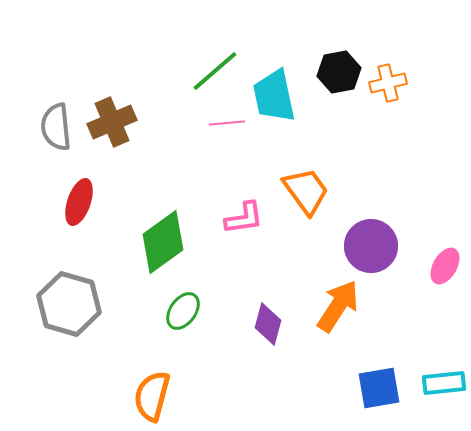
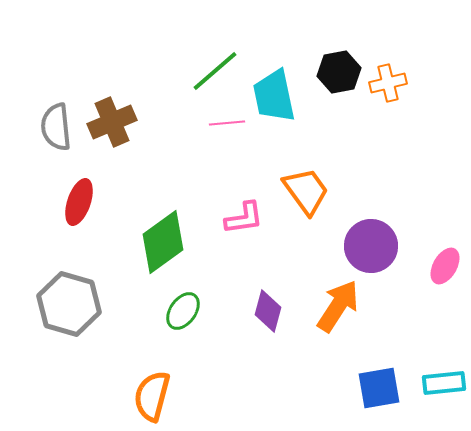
purple diamond: moved 13 px up
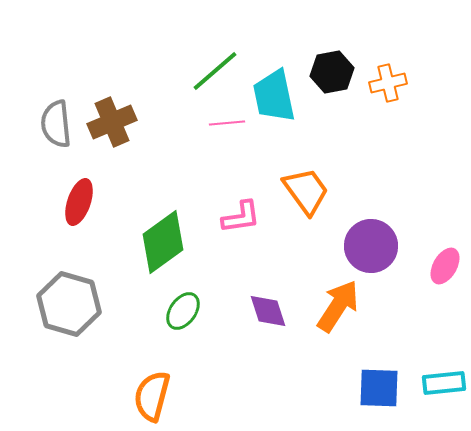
black hexagon: moved 7 px left
gray semicircle: moved 3 px up
pink L-shape: moved 3 px left, 1 px up
purple diamond: rotated 33 degrees counterclockwise
blue square: rotated 12 degrees clockwise
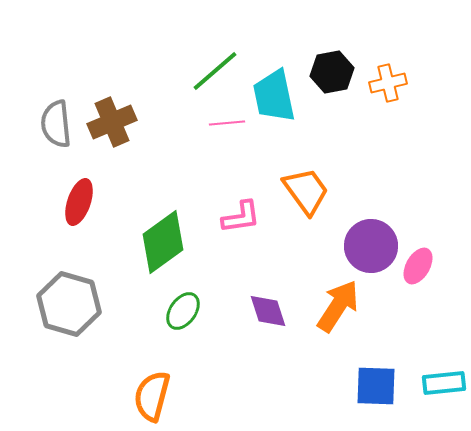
pink ellipse: moved 27 px left
blue square: moved 3 px left, 2 px up
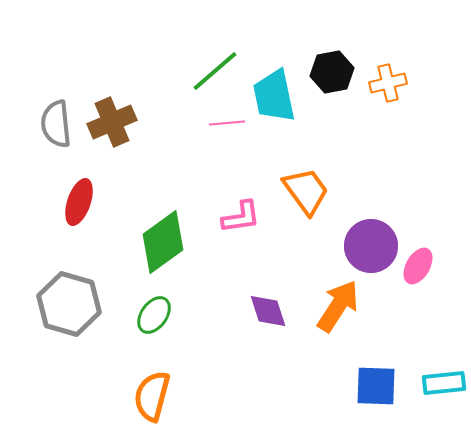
green ellipse: moved 29 px left, 4 px down
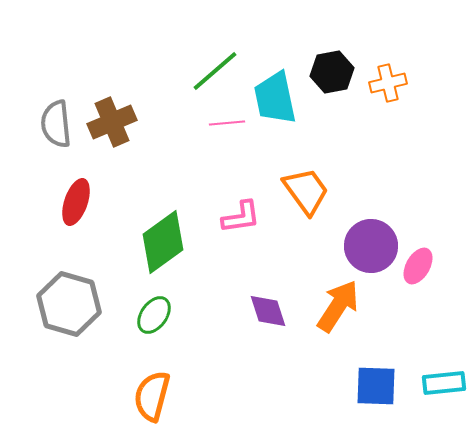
cyan trapezoid: moved 1 px right, 2 px down
red ellipse: moved 3 px left
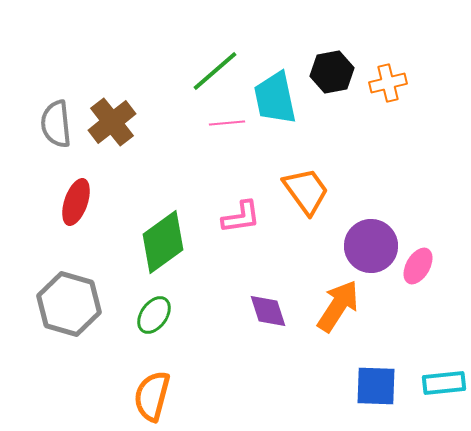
brown cross: rotated 15 degrees counterclockwise
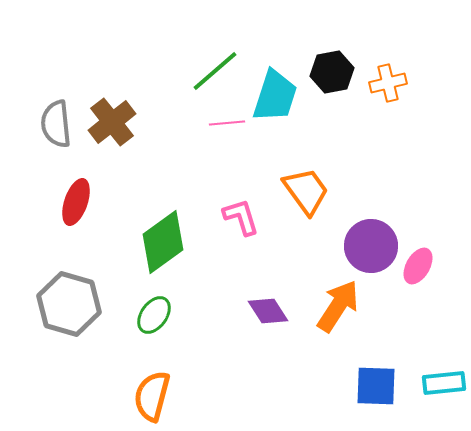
cyan trapezoid: moved 2 px up; rotated 150 degrees counterclockwise
pink L-shape: rotated 99 degrees counterclockwise
purple diamond: rotated 15 degrees counterclockwise
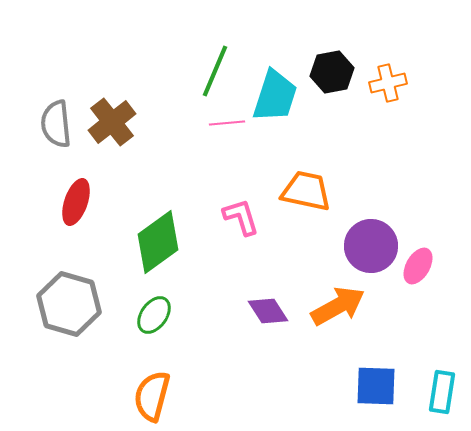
green line: rotated 26 degrees counterclockwise
orange trapezoid: rotated 42 degrees counterclockwise
green diamond: moved 5 px left
orange arrow: rotated 28 degrees clockwise
cyan rectangle: moved 2 px left, 9 px down; rotated 75 degrees counterclockwise
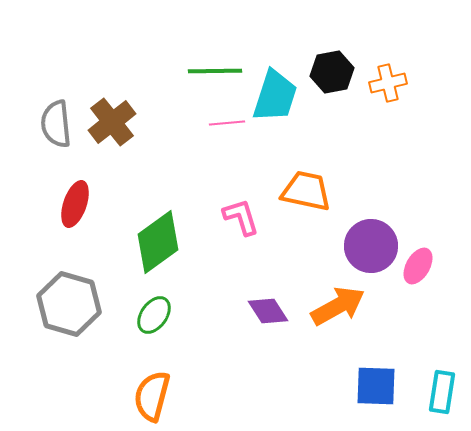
green line: rotated 66 degrees clockwise
red ellipse: moved 1 px left, 2 px down
